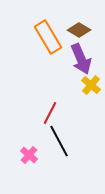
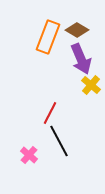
brown diamond: moved 2 px left
orange rectangle: rotated 52 degrees clockwise
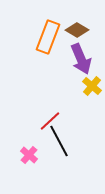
yellow cross: moved 1 px right, 1 px down
red line: moved 8 px down; rotated 20 degrees clockwise
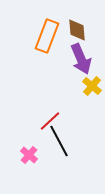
brown diamond: rotated 55 degrees clockwise
orange rectangle: moved 1 px left, 1 px up
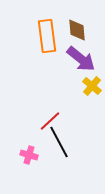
orange rectangle: rotated 28 degrees counterclockwise
purple arrow: rotated 28 degrees counterclockwise
black line: moved 1 px down
pink cross: rotated 24 degrees counterclockwise
